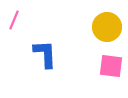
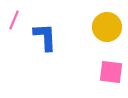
blue L-shape: moved 17 px up
pink square: moved 6 px down
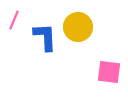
yellow circle: moved 29 px left
pink square: moved 2 px left
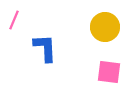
yellow circle: moved 27 px right
blue L-shape: moved 11 px down
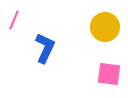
blue L-shape: rotated 28 degrees clockwise
pink square: moved 2 px down
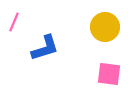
pink line: moved 2 px down
blue L-shape: rotated 48 degrees clockwise
